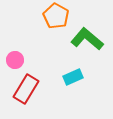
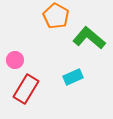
green L-shape: moved 2 px right, 1 px up
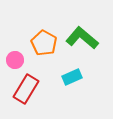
orange pentagon: moved 12 px left, 27 px down
green L-shape: moved 7 px left
cyan rectangle: moved 1 px left
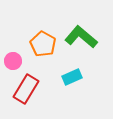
green L-shape: moved 1 px left, 1 px up
orange pentagon: moved 1 px left, 1 px down
pink circle: moved 2 px left, 1 px down
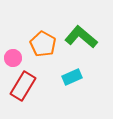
pink circle: moved 3 px up
red rectangle: moved 3 px left, 3 px up
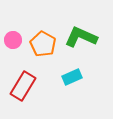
green L-shape: rotated 16 degrees counterclockwise
pink circle: moved 18 px up
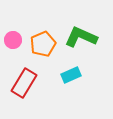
orange pentagon: rotated 20 degrees clockwise
cyan rectangle: moved 1 px left, 2 px up
red rectangle: moved 1 px right, 3 px up
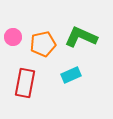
pink circle: moved 3 px up
orange pentagon: rotated 10 degrees clockwise
red rectangle: moved 1 px right; rotated 20 degrees counterclockwise
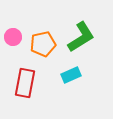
green L-shape: rotated 124 degrees clockwise
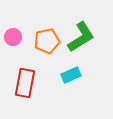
orange pentagon: moved 4 px right, 3 px up
